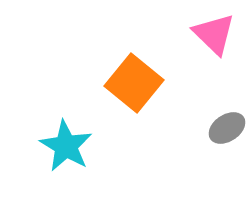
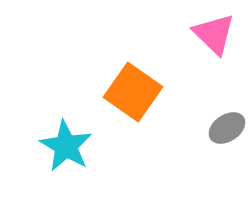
orange square: moved 1 px left, 9 px down; rotated 4 degrees counterclockwise
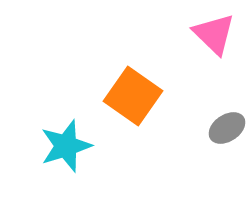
orange square: moved 4 px down
cyan star: rotated 24 degrees clockwise
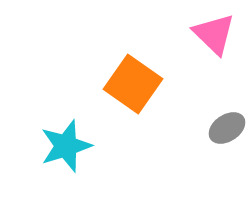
orange square: moved 12 px up
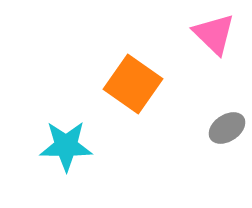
cyan star: rotated 18 degrees clockwise
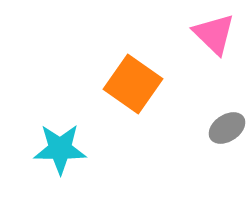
cyan star: moved 6 px left, 3 px down
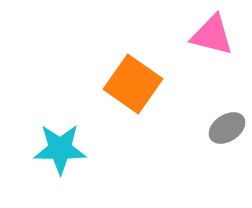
pink triangle: moved 2 px left, 1 px down; rotated 30 degrees counterclockwise
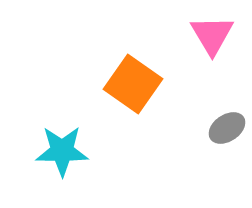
pink triangle: rotated 45 degrees clockwise
cyan star: moved 2 px right, 2 px down
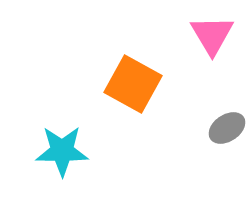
orange square: rotated 6 degrees counterclockwise
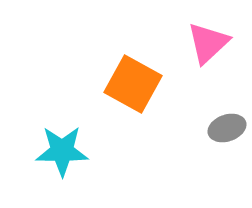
pink triangle: moved 4 px left, 8 px down; rotated 18 degrees clockwise
gray ellipse: rotated 15 degrees clockwise
